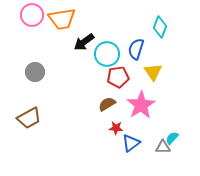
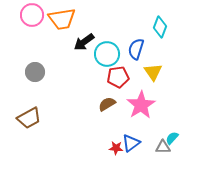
red star: moved 20 px down
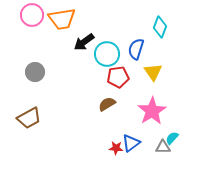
pink star: moved 11 px right, 6 px down
